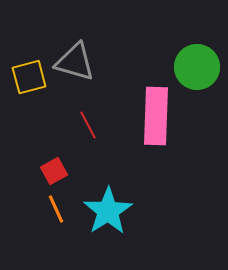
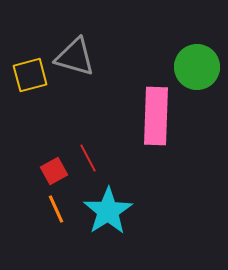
gray triangle: moved 5 px up
yellow square: moved 1 px right, 2 px up
red line: moved 33 px down
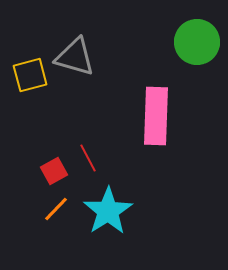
green circle: moved 25 px up
orange line: rotated 68 degrees clockwise
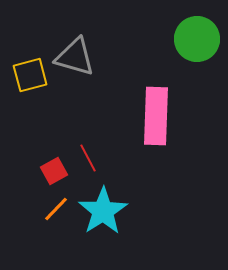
green circle: moved 3 px up
cyan star: moved 5 px left
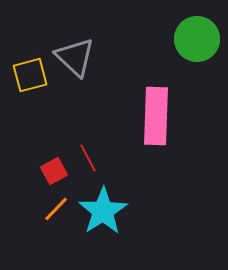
gray triangle: rotated 27 degrees clockwise
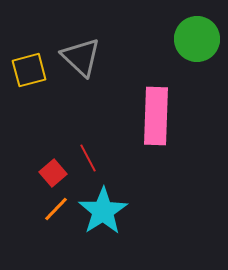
gray triangle: moved 6 px right
yellow square: moved 1 px left, 5 px up
red square: moved 1 px left, 2 px down; rotated 12 degrees counterclockwise
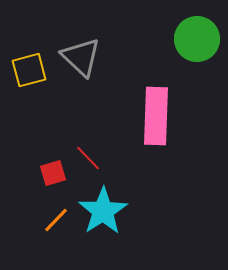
red line: rotated 16 degrees counterclockwise
red square: rotated 24 degrees clockwise
orange line: moved 11 px down
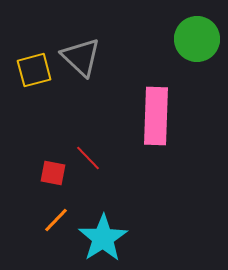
yellow square: moved 5 px right
red square: rotated 28 degrees clockwise
cyan star: moved 27 px down
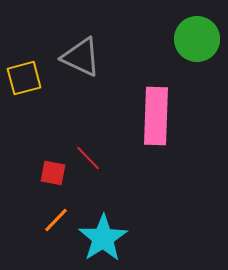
gray triangle: rotated 18 degrees counterclockwise
yellow square: moved 10 px left, 8 px down
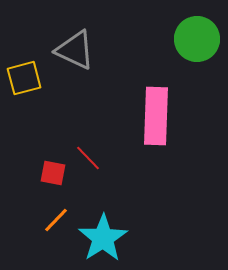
gray triangle: moved 6 px left, 7 px up
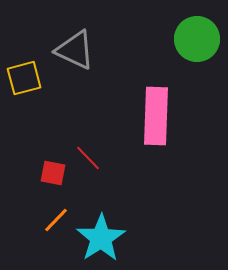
cyan star: moved 2 px left
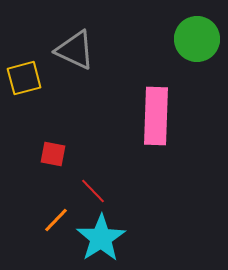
red line: moved 5 px right, 33 px down
red square: moved 19 px up
